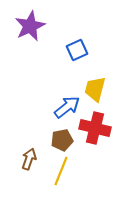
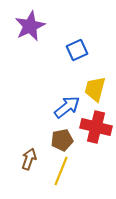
red cross: moved 1 px right, 1 px up
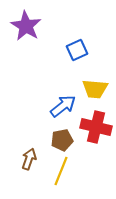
purple star: moved 4 px left; rotated 16 degrees counterclockwise
yellow trapezoid: rotated 100 degrees counterclockwise
blue arrow: moved 4 px left, 1 px up
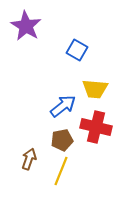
blue square: rotated 35 degrees counterclockwise
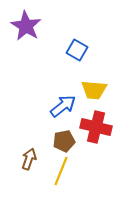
yellow trapezoid: moved 1 px left, 1 px down
brown pentagon: moved 2 px right, 1 px down
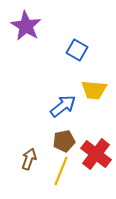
red cross: moved 27 px down; rotated 24 degrees clockwise
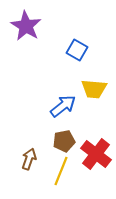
yellow trapezoid: moved 1 px up
